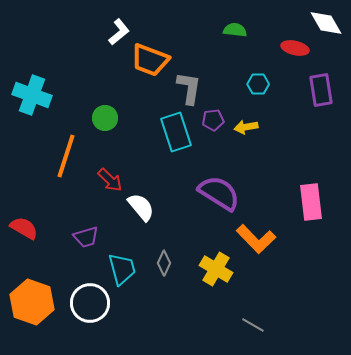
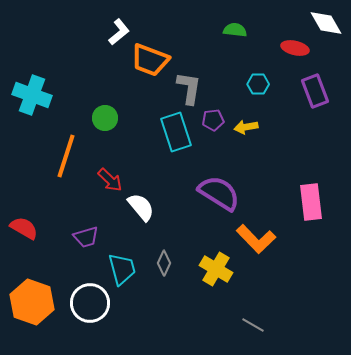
purple rectangle: moved 6 px left, 1 px down; rotated 12 degrees counterclockwise
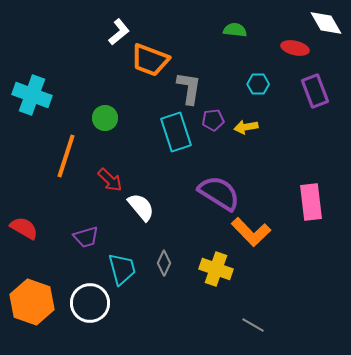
orange L-shape: moved 5 px left, 7 px up
yellow cross: rotated 12 degrees counterclockwise
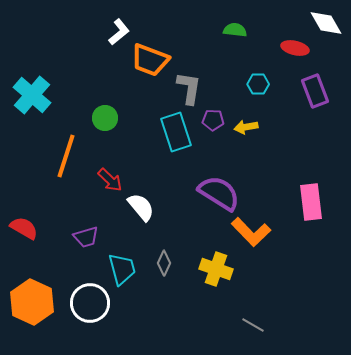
cyan cross: rotated 21 degrees clockwise
purple pentagon: rotated 10 degrees clockwise
orange hexagon: rotated 6 degrees clockwise
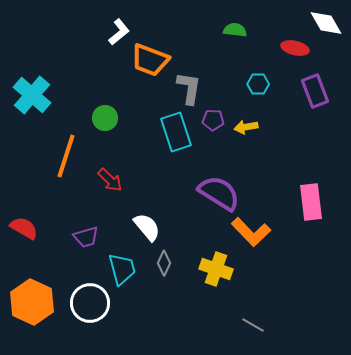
white semicircle: moved 6 px right, 20 px down
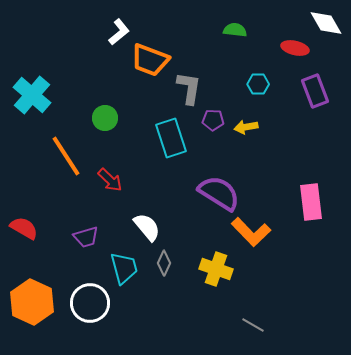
cyan rectangle: moved 5 px left, 6 px down
orange line: rotated 51 degrees counterclockwise
cyan trapezoid: moved 2 px right, 1 px up
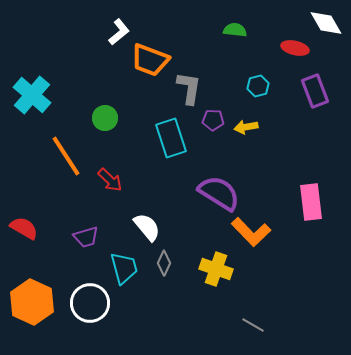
cyan hexagon: moved 2 px down; rotated 15 degrees counterclockwise
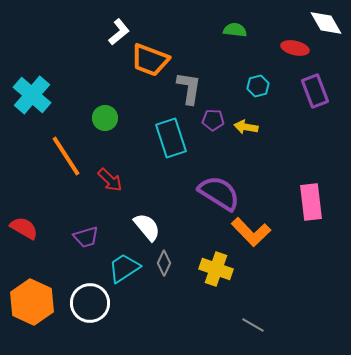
yellow arrow: rotated 20 degrees clockwise
cyan trapezoid: rotated 108 degrees counterclockwise
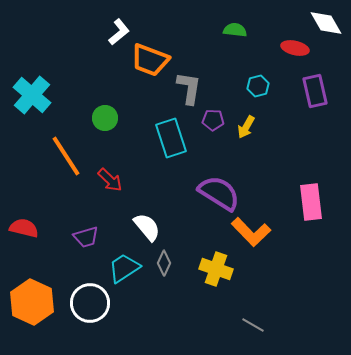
purple rectangle: rotated 8 degrees clockwise
yellow arrow: rotated 70 degrees counterclockwise
red semicircle: rotated 16 degrees counterclockwise
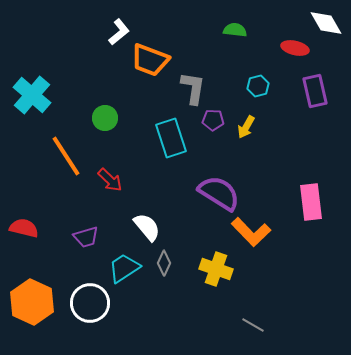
gray L-shape: moved 4 px right
